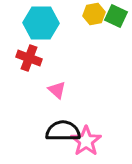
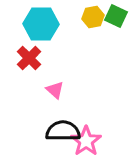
yellow hexagon: moved 1 px left, 3 px down
cyan hexagon: moved 1 px down
red cross: rotated 25 degrees clockwise
pink triangle: moved 2 px left
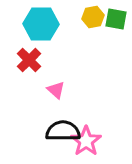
green square: moved 3 px down; rotated 15 degrees counterclockwise
red cross: moved 2 px down
pink triangle: moved 1 px right
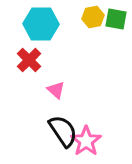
black semicircle: rotated 56 degrees clockwise
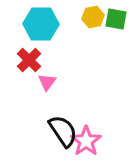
pink triangle: moved 9 px left, 8 px up; rotated 24 degrees clockwise
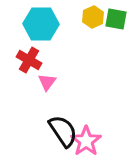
yellow hexagon: rotated 15 degrees counterclockwise
red cross: rotated 15 degrees counterclockwise
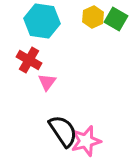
green square: rotated 20 degrees clockwise
cyan hexagon: moved 1 px right, 3 px up; rotated 8 degrees clockwise
pink star: rotated 20 degrees clockwise
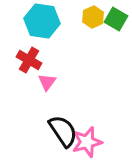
pink star: moved 1 px right, 1 px down
